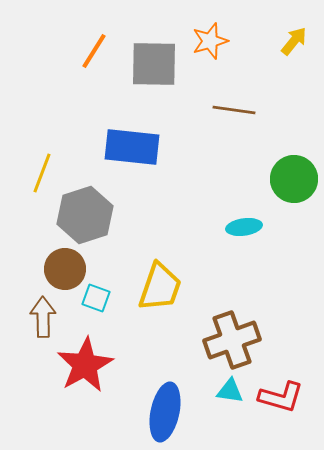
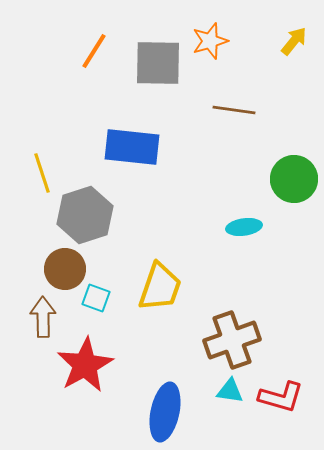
gray square: moved 4 px right, 1 px up
yellow line: rotated 39 degrees counterclockwise
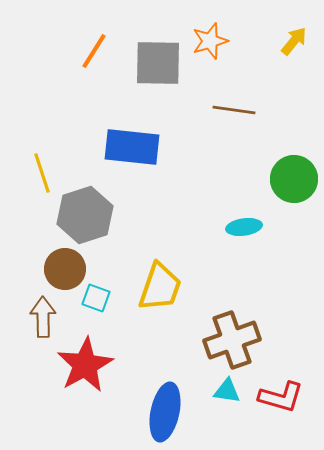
cyan triangle: moved 3 px left
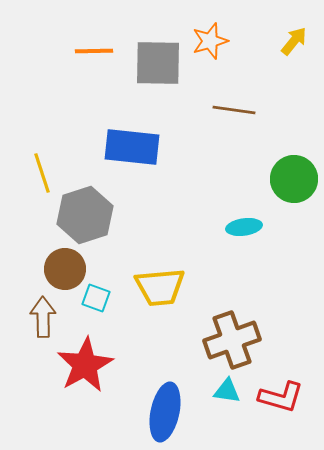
orange line: rotated 57 degrees clockwise
yellow trapezoid: rotated 66 degrees clockwise
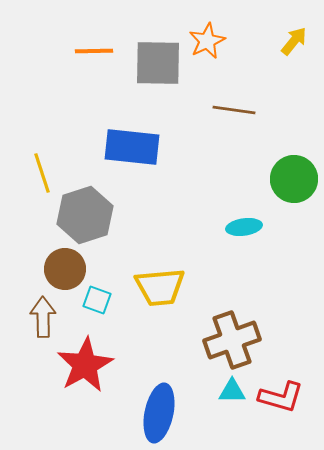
orange star: moved 3 px left; rotated 9 degrees counterclockwise
cyan square: moved 1 px right, 2 px down
cyan triangle: moved 5 px right; rotated 8 degrees counterclockwise
blue ellipse: moved 6 px left, 1 px down
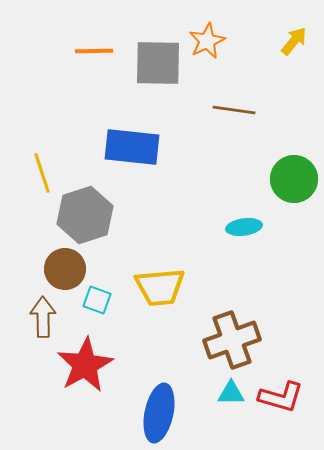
cyan triangle: moved 1 px left, 2 px down
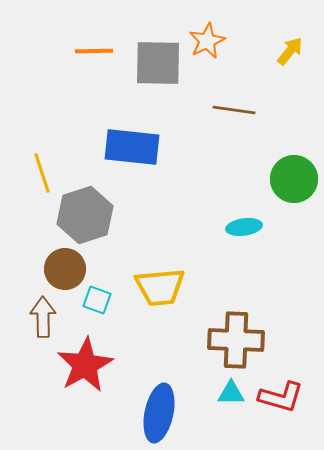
yellow arrow: moved 4 px left, 10 px down
brown cross: moved 4 px right; rotated 22 degrees clockwise
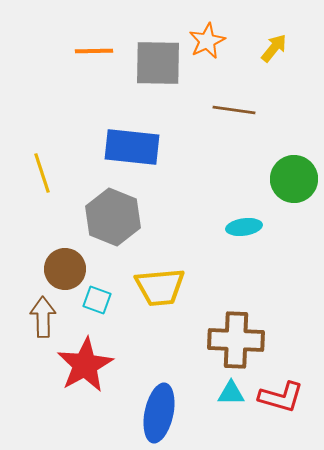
yellow arrow: moved 16 px left, 3 px up
gray hexagon: moved 28 px right, 2 px down; rotated 20 degrees counterclockwise
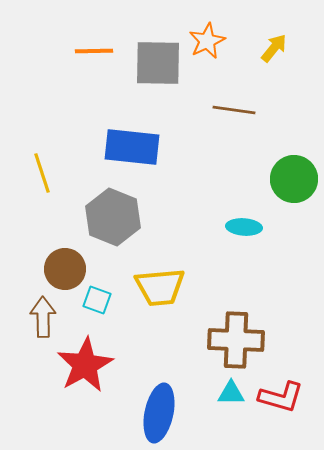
cyan ellipse: rotated 12 degrees clockwise
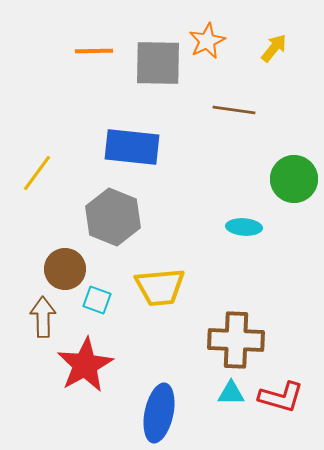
yellow line: moved 5 px left; rotated 54 degrees clockwise
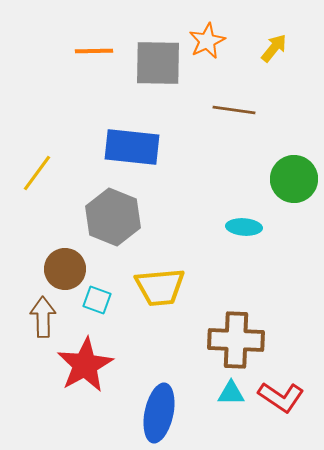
red L-shape: rotated 18 degrees clockwise
